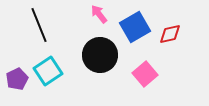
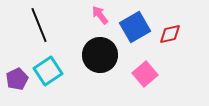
pink arrow: moved 1 px right, 1 px down
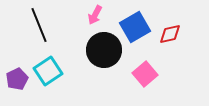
pink arrow: moved 5 px left; rotated 114 degrees counterclockwise
black circle: moved 4 px right, 5 px up
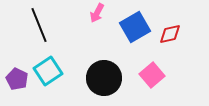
pink arrow: moved 2 px right, 2 px up
black circle: moved 28 px down
pink square: moved 7 px right, 1 px down
purple pentagon: rotated 20 degrees counterclockwise
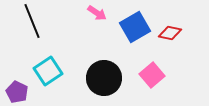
pink arrow: rotated 84 degrees counterclockwise
black line: moved 7 px left, 4 px up
red diamond: moved 1 px up; rotated 25 degrees clockwise
purple pentagon: moved 13 px down
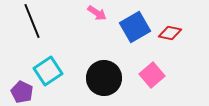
purple pentagon: moved 5 px right
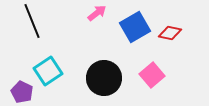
pink arrow: rotated 72 degrees counterclockwise
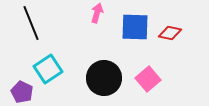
pink arrow: rotated 36 degrees counterclockwise
black line: moved 1 px left, 2 px down
blue square: rotated 32 degrees clockwise
cyan square: moved 2 px up
pink square: moved 4 px left, 4 px down
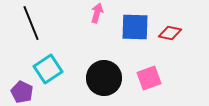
pink square: moved 1 px right, 1 px up; rotated 20 degrees clockwise
